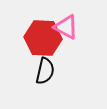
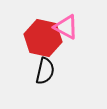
red hexagon: rotated 9 degrees clockwise
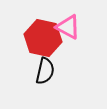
pink triangle: moved 2 px right
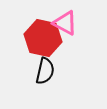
pink triangle: moved 3 px left, 4 px up
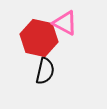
red hexagon: moved 4 px left
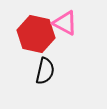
red hexagon: moved 3 px left, 4 px up
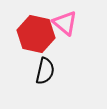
pink triangle: rotated 12 degrees clockwise
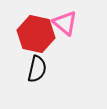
black semicircle: moved 8 px left, 2 px up
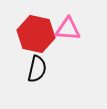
pink triangle: moved 3 px right, 6 px down; rotated 36 degrees counterclockwise
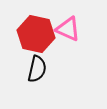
pink triangle: rotated 20 degrees clockwise
